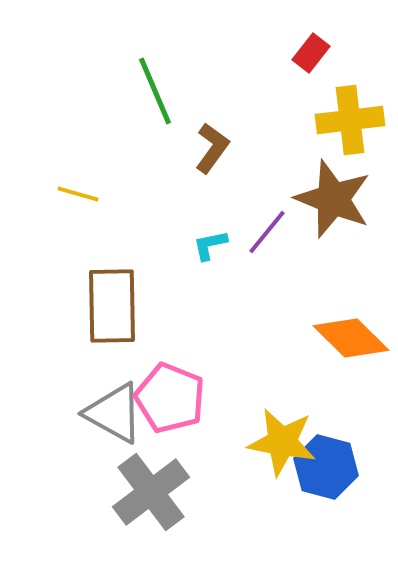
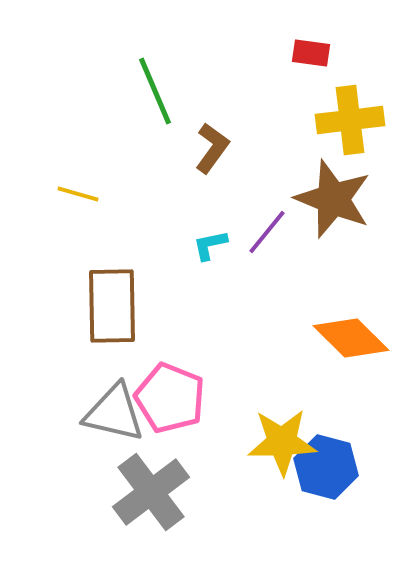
red rectangle: rotated 60 degrees clockwise
gray triangle: rotated 16 degrees counterclockwise
yellow star: rotated 12 degrees counterclockwise
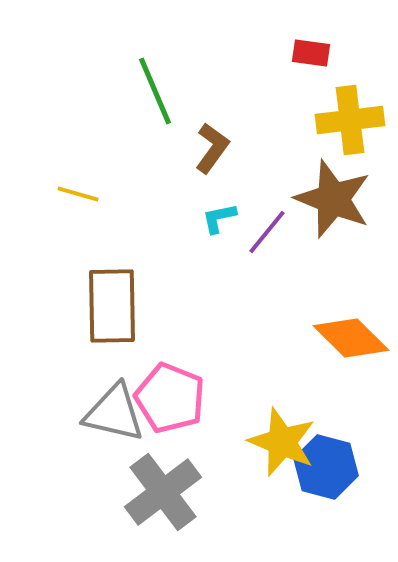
cyan L-shape: moved 9 px right, 27 px up
yellow star: rotated 24 degrees clockwise
gray cross: moved 12 px right
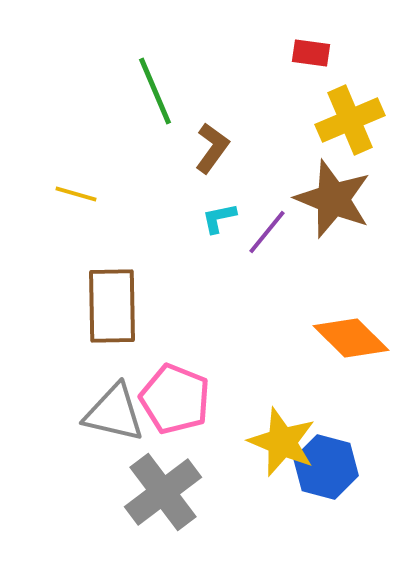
yellow cross: rotated 16 degrees counterclockwise
yellow line: moved 2 px left
pink pentagon: moved 5 px right, 1 px down
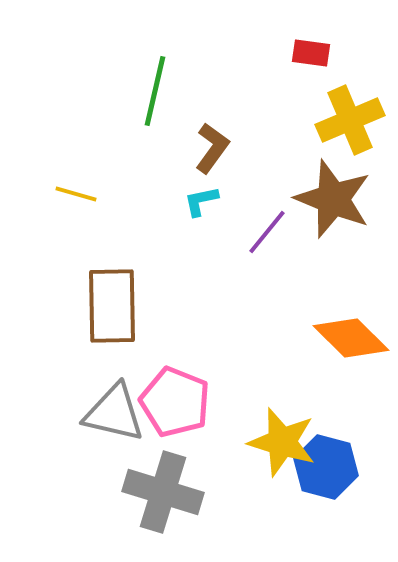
green line: rotated 36 degrees clockwise
cyan L-shape: moved 18 px left, 17 px up
pink pentagon: moved 3 px down
yellow star: rotated 6 degrees counterclockwise
gray cross: rotated 36 degrees counterclockwise
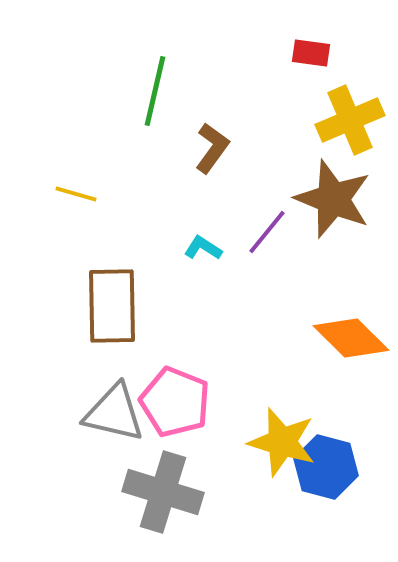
cyan L-shape: moved 2 px right, 47 px down; rotated 45 degrees clockwise
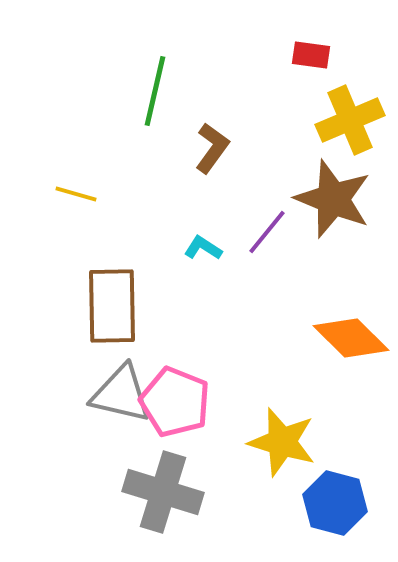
red rectangle: moved 2 px down
gray triangle: moved 7 px right, 19 px up
blue hexagon: moved 9 px right, 36 px down
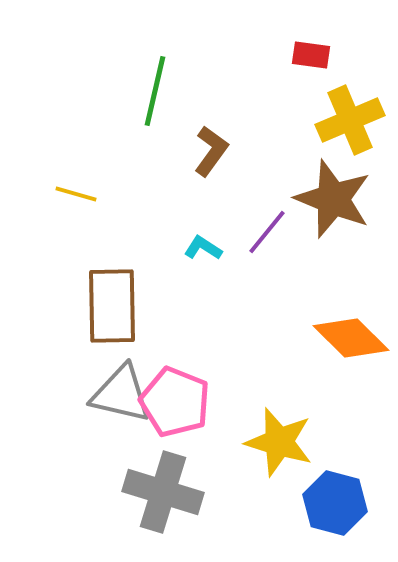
brown L-shape: moved 1 px left, 3 px down
yellow star: moved 3 px left
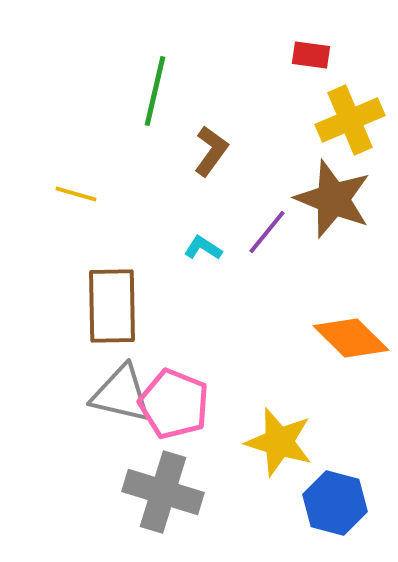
pink pentagon: moved 1 px left, 2 px down
